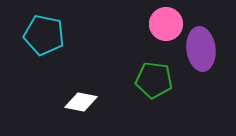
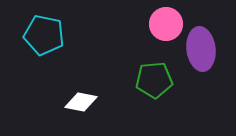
green pentagon: rotated 12 degrees counterclockwise
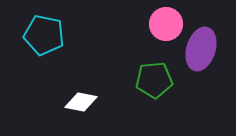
purple ellipse: rotated 24 degrees clockwise
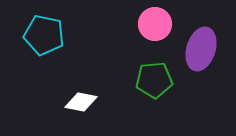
pink circle: moved 11 px left
